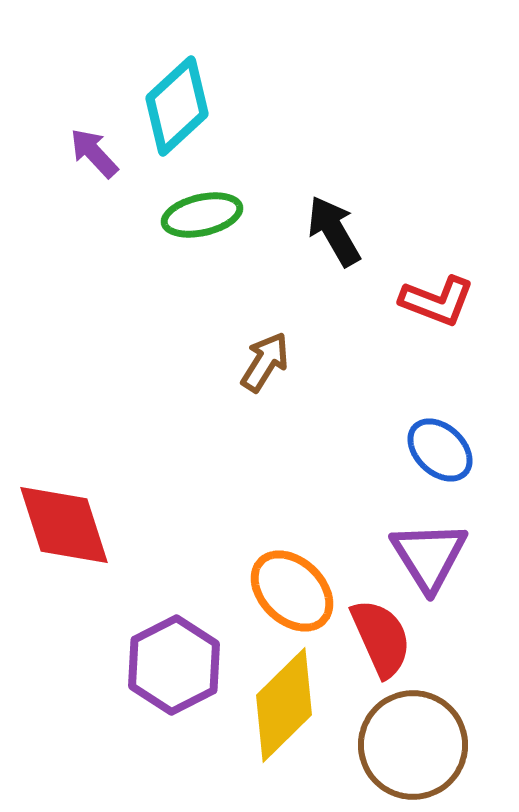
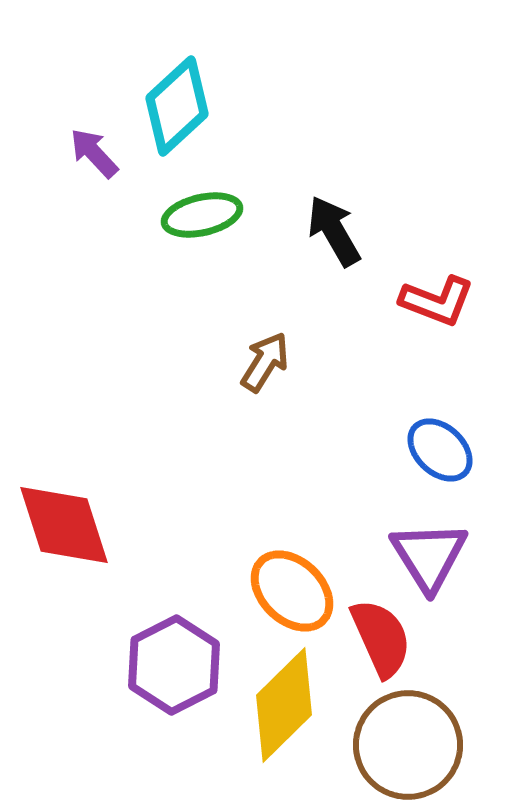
brown circle: moved 5 px left
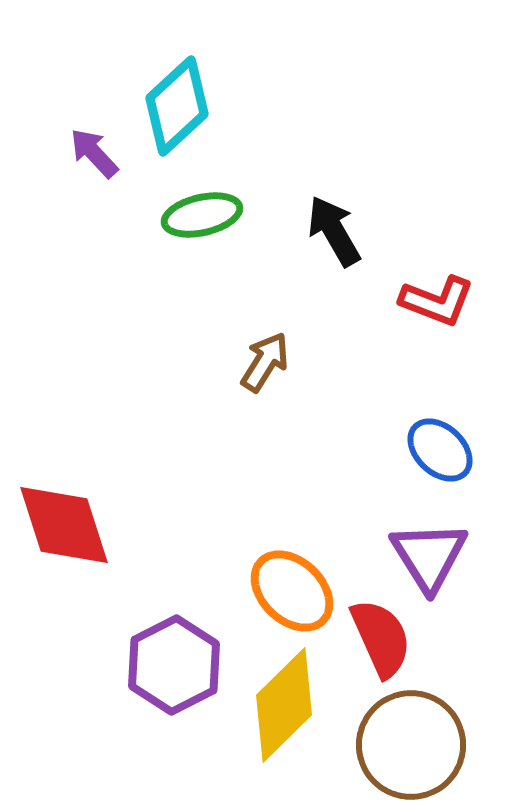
brown circle: moved 3 px right
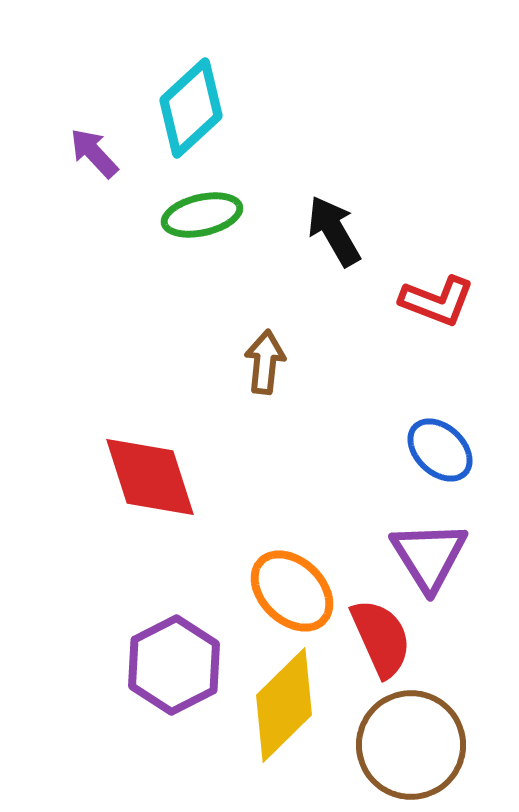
cyan diamond: moved 14 px right, 2 px down
brown arrow: rotated 26 degrees counterclockwise
red diamond: moved 86 px right, 48 px up
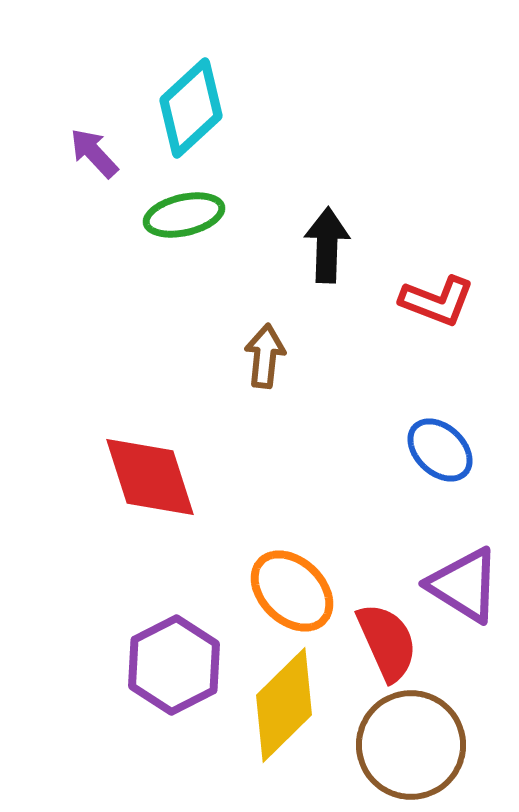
green ellipse: moved 18 px left
black arrow: moved 7 px left, 14 px down; rotated 32 degrees clockwise
brown arrow: moved 6 px up
purple triangle: moved 35 px right, 29 px down; rotated 26 degrees counterclockwise
red semicircle: moved 6 px right, 4 px down
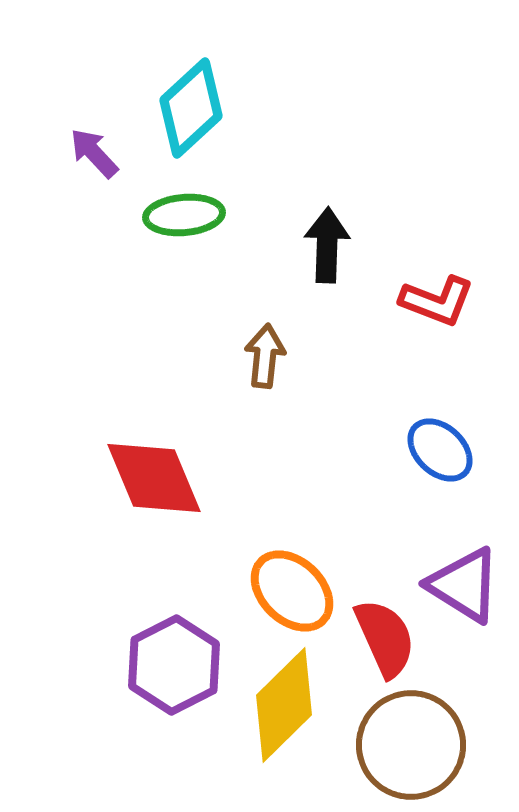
green ellipse: rotated 8 degrees clockwise
red diamond: moved 4 px right, 1 px down; rotated 5 degrees counterclockwise
red semicircle: moved 2 px left, 4 px up
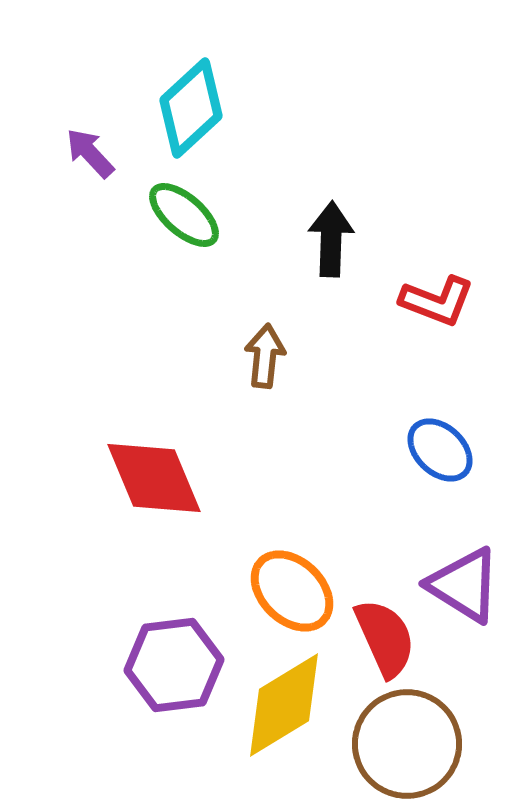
purple arrow: moved 4 px left
green ellipse: rotated 46 degrees clockwise
black arrow: moved 4 px right, 6 px up
purple hexagon: rotated 20 degrees clockwise
yellow diamond: rotated 13 degrees clockwise
brown circle: moved 4 px left, 1 px up
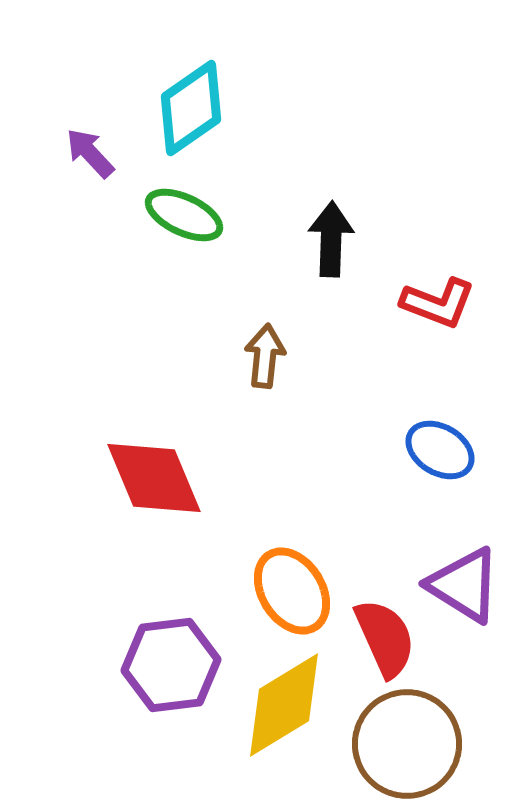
cyan diamond: rotated 8 degrees clockwise
green ellipse: rotated 16 degrees counterclockwise
red L-shape: moved 1 px right, 2 px down
blue ellipse: rotated 12 degrees counterclockwise
orange ellipse: rotated 14 degrees clockwise
purple hexagon: moved 3 px left
